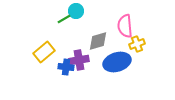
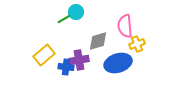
cyan circle: moved 1 px down
yellow rectangle: moved 3 px down
blue ellipse: moved 1 px right, 1 px down
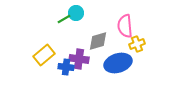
cyan circle: moved 1 px down
purple cross: moved 1 px up; rotated 18 degrees clockwise
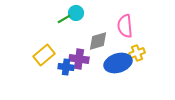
yellow cross: moved 9 px down
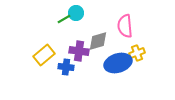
purple cross: moved 8 px up
